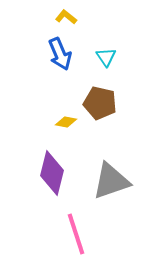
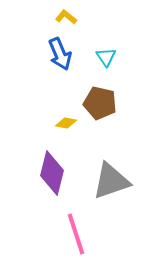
yellow diamond: moved 1 px down
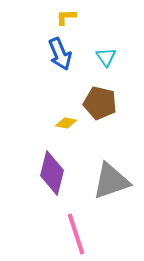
yellow L-shape: rotated 40 degrees counterclockwise
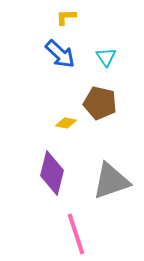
blue arrow: rotated 24 degrees counterclockwise
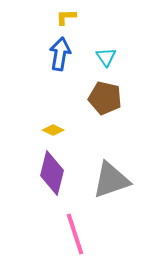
blue arrow: rotated 124 degrees counterclockwise
brown pentagon: moved 5 px right, 5 px up
yellow diamond: moved 13 px left, 7 px down; rotated 15 degrees clockwise
gray triangle: moved 1 px up
pink line: moved 1 px left
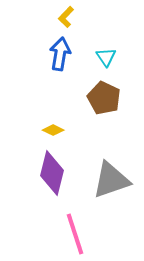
yellow L-shape: rotated 45 degrees counterclockwise
brown pentagon: moved 1 px left; rotated 12 degrees clockwise
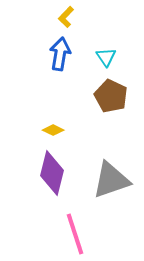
brown pentagon: moved 7 px right, 2 px up
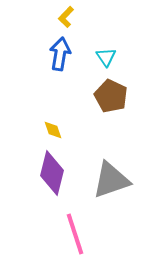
yellow diamond: rotated 45 degrees clockwise
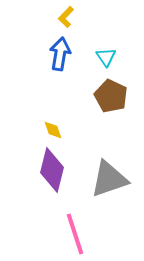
purple diamond: moved 3 px up
gray triangle: moved 2 px left, 1 px up
